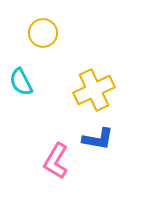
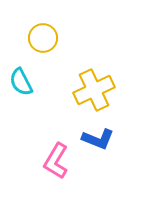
yellow circle: moved 5 px down
blue L-shape: rotated 12 degrees clockwise
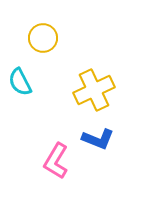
cyan semicircle: moved 1 px left
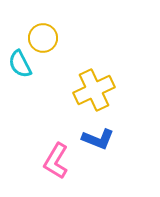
cyan semicircle: moved 18 px up
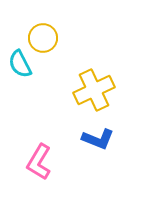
pink L-shape: moved 17 px left, 1 px down
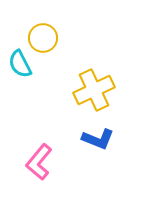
pink L-shape: rotated 9 degrees clockwise
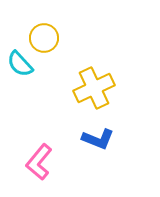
yellow circle: moved 1 px right
cyan semicircle: rotated 16 degrees counterclockwise
yellow cross: moved 2 px up
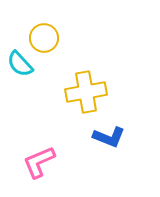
yellow cross: moved 8 px left, 4 px down; rotated 15 degrees clockwise
blue L-shape: moved 11 px right, 2 px up
pink L-shape: rotated 27 degrees clockwise
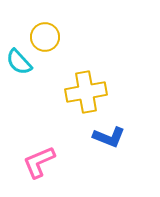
yellow circle: moved 1 px right, 1 px up
cyan semicircle: moved 1 px left, 2 px up
